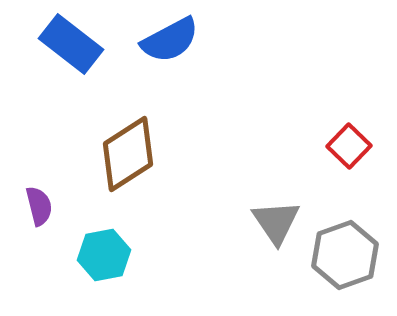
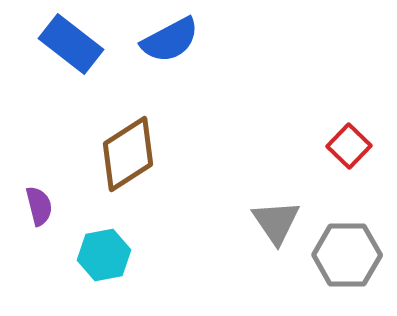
gray hexagon: moved 2 px right; rotated 20 degrees clockwise
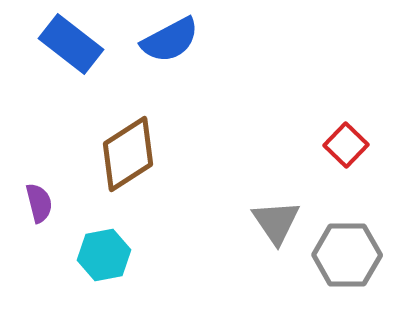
red square: moved 3 px left, 1 px up
purple semicircle: moved 3 px up
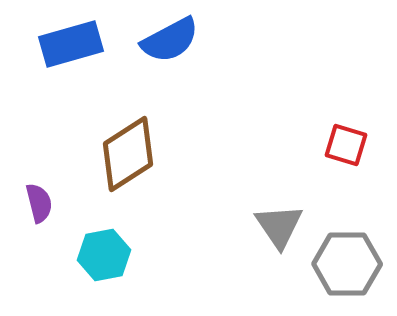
blue rectangle: rotated 54 degrees counterclockwise
red square: rotated 27 degrees counterclockwise
gray triangle: moved 3 px right, 4 px down
gray hexagon: moved 9 px down
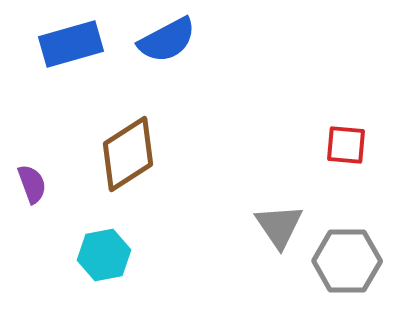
blue semicircle: moved 3 px left
red square: rotated 12 degrees counterclockwise
purple semicircle: moved 7 px left, 19 px up; rotated 6 degrees counterclockwise
gray hexagon: moved 3 px up
